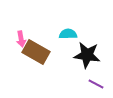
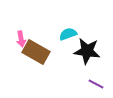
cyan semicircle: rotated 18 degrees counterclockwise
black star: moved 4 px up
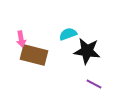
brown rectangle: moved 2 px left, 3 px down; rotated 16 degrees counterclockwise
purple line: moved 2 px left
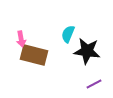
cyan semicircle: rotated 48 degrees counterclockwise
purple line: rotated 56 degrees counterclockwise
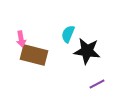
purple line: moved 3 px right
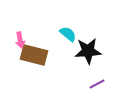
cyan semicircle: rotated 108 degrees clockwise
pink arrow: moved 1 px left, 1 px down
black star: moved 1 px right; rotated 12 degrees counterclockwise
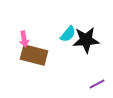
cyan semicircle: rotated 90 degrees clockwise
pink arrow: moved 4 px right, 1 px up
black star: moved 2 px left, 11 px up
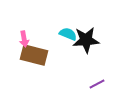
cyan semicircle: rotated 108 degrees counterclockwise
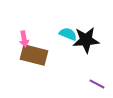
purple line: rotated 56 degrees clockwise
